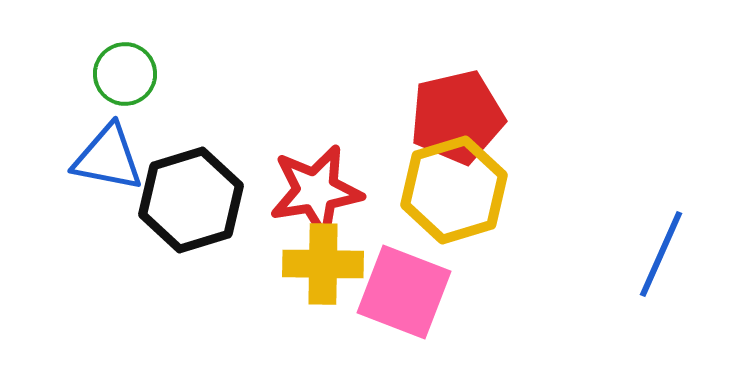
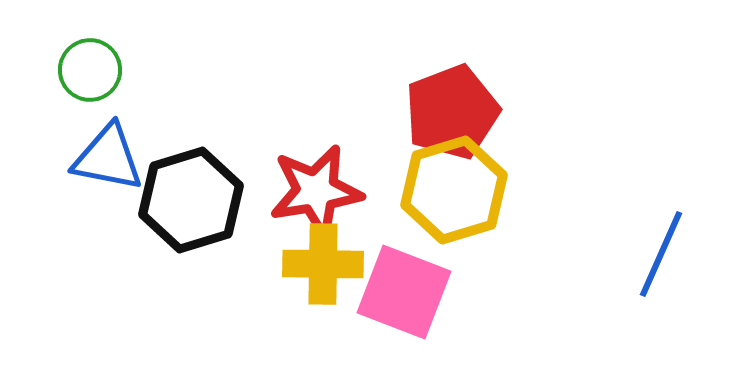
green circle: moved 35 px left, 4 px up
red pentagon: moved 5 px left, 5 px up; rotated 8 degrees counterclockwise
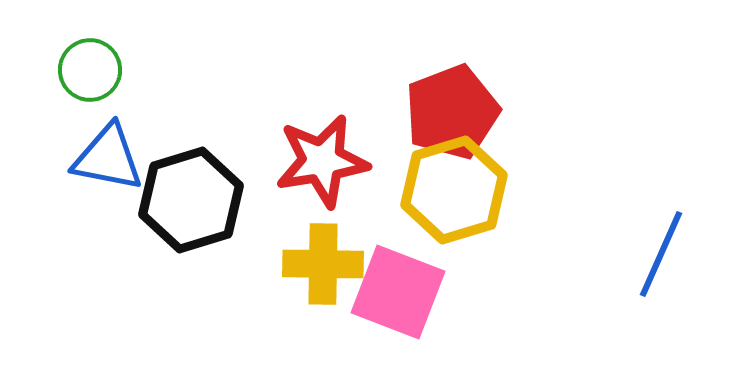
red star: moved 6 px right, 30 px up
pink square: moved 6 px left
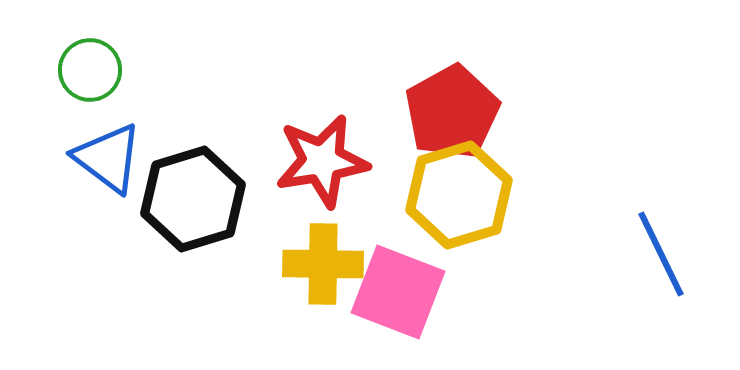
red pentagon: rotated 8 degrees counterclockwise
blue triangle: rotated 26 degrees clockwise
yellow hexagon: moved 5 px right, 5 px down
black hexagon: moved 2 px right, 1 px up
blue line: rotated 50 degrees counterclockwise
